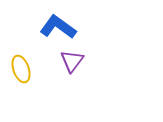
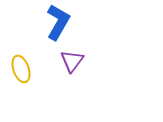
blue L-shape: moved 5 px up; rotated 84 degrees clockwise
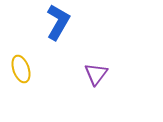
purple triangle: moved 24 px right, 13 px down
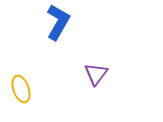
yellow ellipse: moved 20 px down
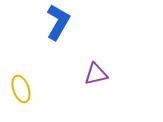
purple triangle: rotated 40 degrees clockwise
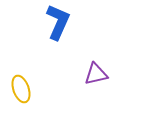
blue L-shape: rotated 6 degrees counterclockwise
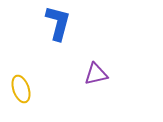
blue L-shape: moved 1 px down; rotated 9 degrees counterclockwise
